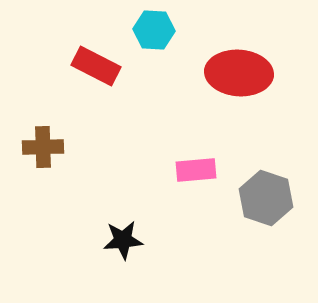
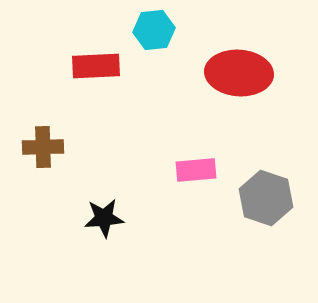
cyan hexagon: rotated 9 degrees counterclockwise
red rectangle: rotated 30 degrees counterclockwise
black star: moved 19 px left, 22 px up
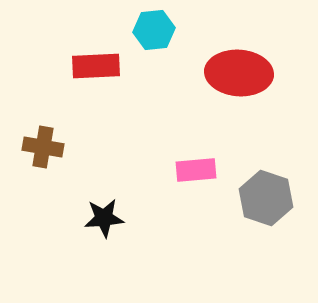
brown cross: rotated 12 degrees clockwise
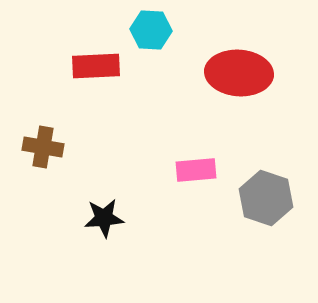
cyan hexagon: moved 3 px left; rotated 9 degrees clockwise
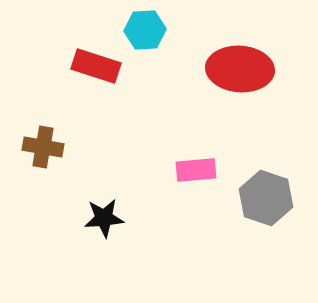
cyan hexagon: moved 6 px left; rotated 6 degrees counterclockwise
red rectangle: rotated 21 degrees clockwise
red ellipse: moved 1 px right, 4 px up
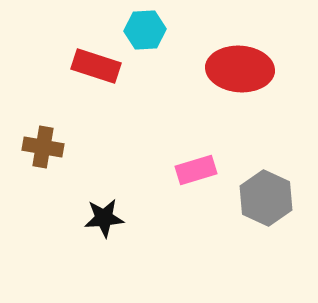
pink rectangle: rotated 12 degrees counterclockwise
gray hexagon: rotated 6 degrees clockwise
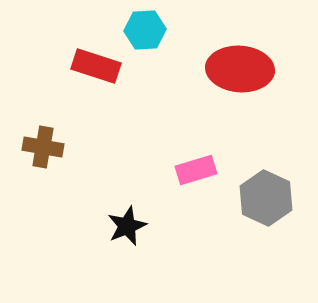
black star: moved 23 px right, 8 px down; rotated 18 degrees counterclockwise
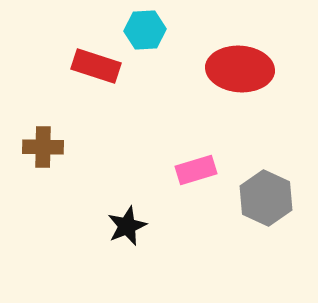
brown cross: rotated 9 degrees counterclockwise
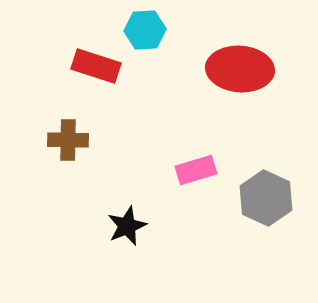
brown cross: moved 25 px right, 7 px up
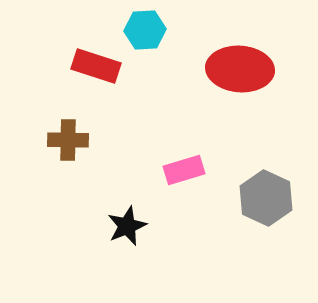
pink rectangle: moved 12 px left
